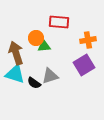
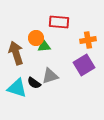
cyan triangle: moved 2 px right, 14 px down
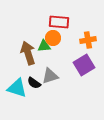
orange circle: moved 17 px right
brown arrow: moved 12 px right
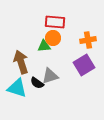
red rectangle: moved 4 px left
brown arrow: moved 7 px left, 9 px down
black semicircle: moved 3 px right
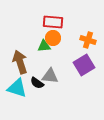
red rectangle: moved 2 px left
orange cross: rotated 28 degrees clockwise
brown arrow: moved 1 px left
gray triangle: rotated 24 degrees clockwise
